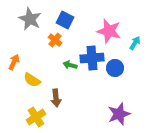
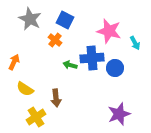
cyan arrow: rotated 120 degrees clockwise
yellow semicircle: moved 7 px left, 9 px down
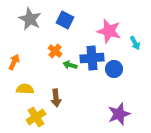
orange cross: moved 11 px down
blue circle: moved 1 px left, 1 px down
yellow semicircle: rotated 150 degrees clockwise
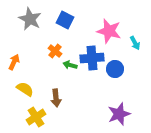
blue circle: moved 1 px right
yellow semicircle: rotated 30 degrees clockwise
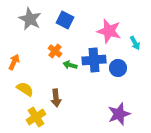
blue cross: moved 2 px right, 2 px down
blue circle: moved 3 px right, 1 px up
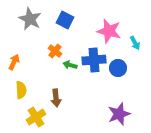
yellow semicircle: moved 4 px left, 1 px down; rotated 54 degrees clockwise
